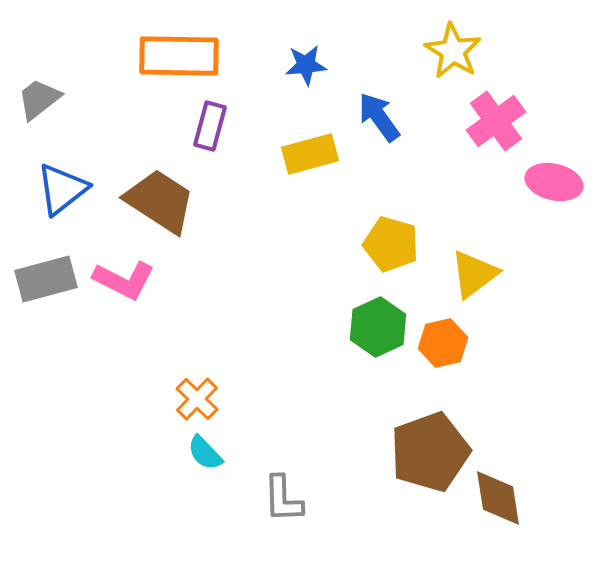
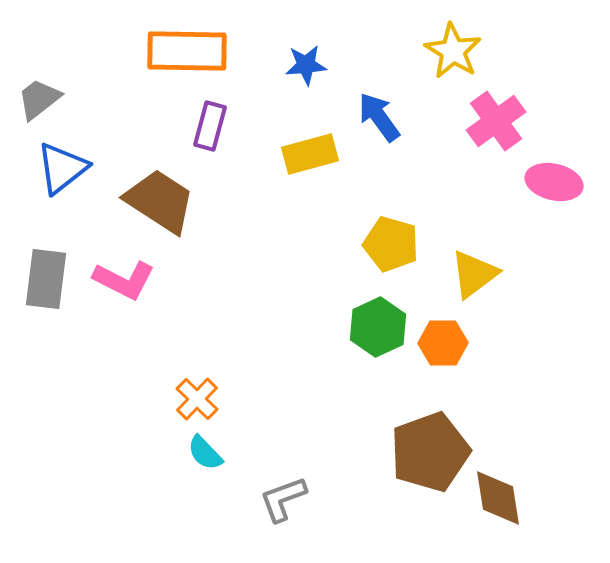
orange rectangle: moved 8 px right, 5 px up
blue triangle: moved 21 px up
gray rectangle: rotated 68 degrees counterclockwise
orange hexagon: rotated 12 degrees clockwise
gray L-shape: rotated 72 degrees clockwise
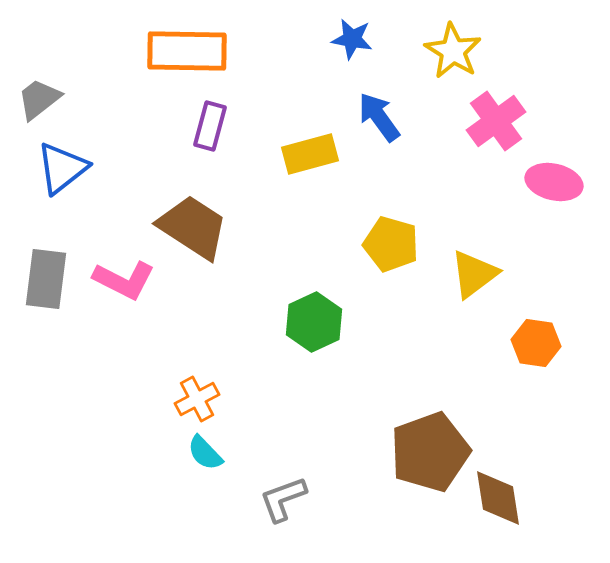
blue star: moved 46 px right, 26 px up; rotated 15 degrees clockwise
brown trapezoid: moved 33 px right, 26 px down
green hexagon: moved 64 px left, 5 px up
orange hexagon: moved 93 px right; rotated 9 degrees clockwise
orange cross: rotated 18 degrees clockwise
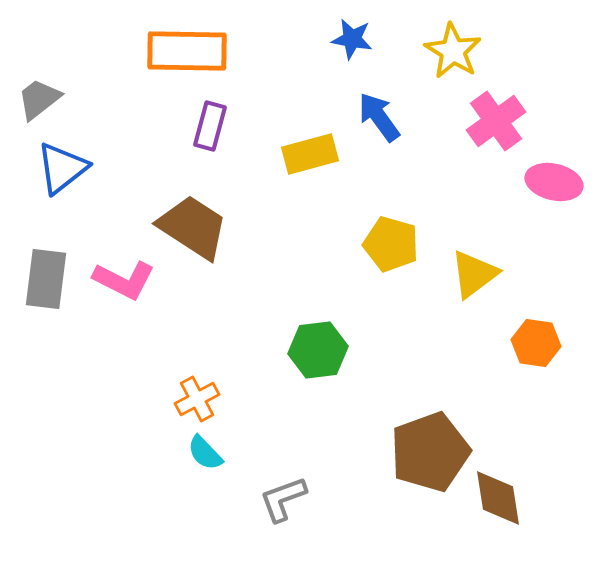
green hexagon: moved 4 px right, 28 px down; rotated 18 degrees clockwise
